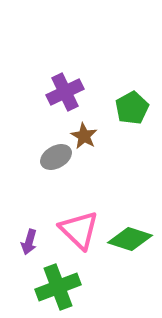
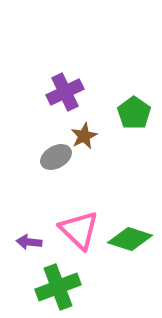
green pentagon: moved 2 px right, 5 px down; rotated 8 degrees counterclockwise
brown star: rotated 16 degrees clockwise
purple arrow: rotated 80 degrees clockwise
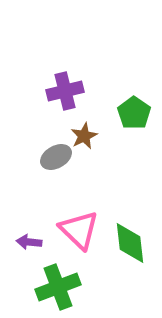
purple cross: moved 1 px up; rotated 12 degrees clockwise
green diamond: moved 4 px down; rotated 66 degrees clockwise
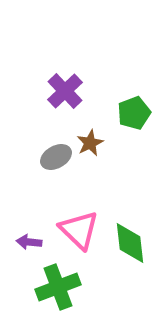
purple cross: rotated 30 degrees counterclockwise
green pentagon: rotated 16 degrees clockwise
brown star: moved 6 px right, 7 px down
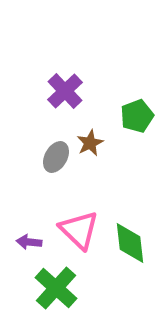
green pentagon: moved 3 px right, 3 px down
gray ellipse: rotated 32 degrees counterclockwise
green cross: moved 2 px left, 1 px down; rotated 27 degrees counterclockwise
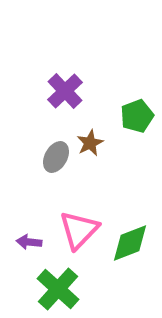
pink triangle: rotated 30 degrees clockwise
green diamond: rotated 75 degrees clockwise
green cross: moved 2 px right, 1 px down
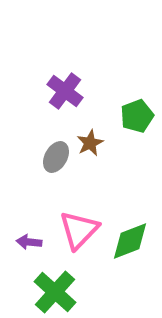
purple cross: rotated 9 degrees counterclockwise
green diamond: moved 2 px up
green cross: moved 3 px left, 3 px down
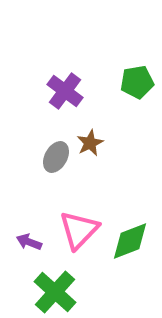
green pentagon: moved 34 px up; rotated 12 degrees clockwise
purple arrow: rotated 15 degrees clockwise
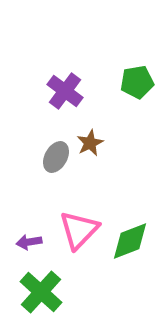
purple arrow: rotated 30 degrees counterclockwise
green cross: moved 14 px left
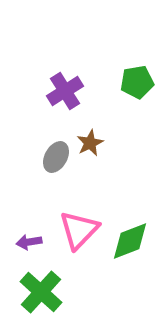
purple cross: rotated 21 degrees clockwise
